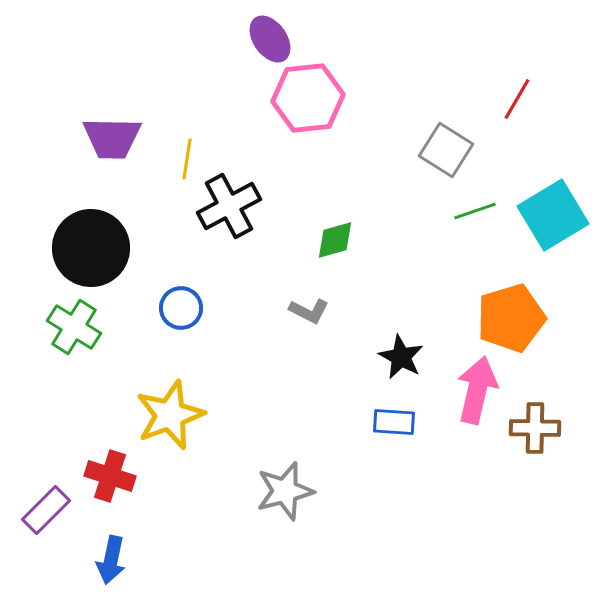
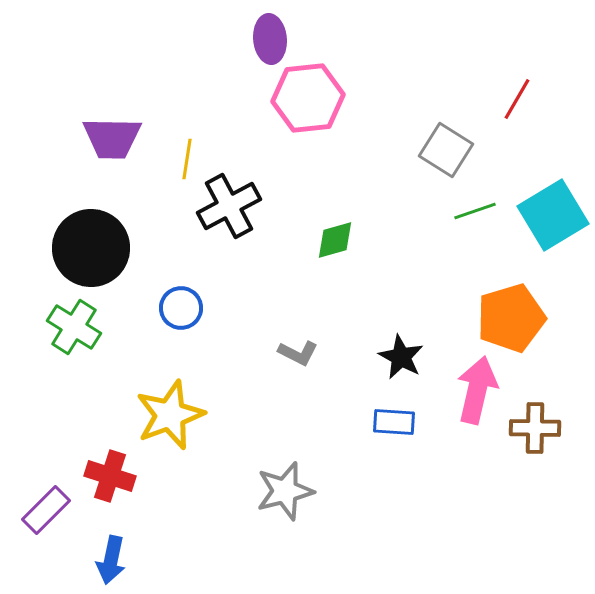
purple ellipse: rotated 30 degrees clockwise
gray L-shape: moved 11 px left, 42 px down
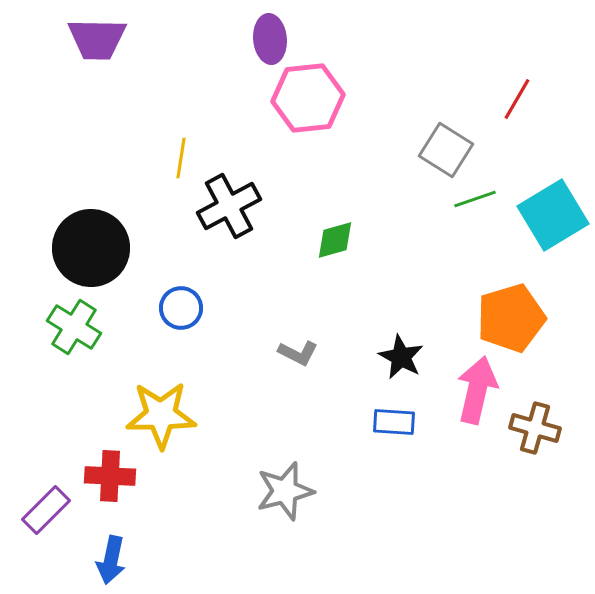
purple trapezoid: moved 15 px left, 99 px up
yellow line: moved 6 px left, 1 px up
green line: moved 12 px up
yellow star: moved 9 px left; rotated 20 degrees clockwise
brown cross: rotated 15 degrees clockwise
red cross: rotated 15 degrees counterclockwise
